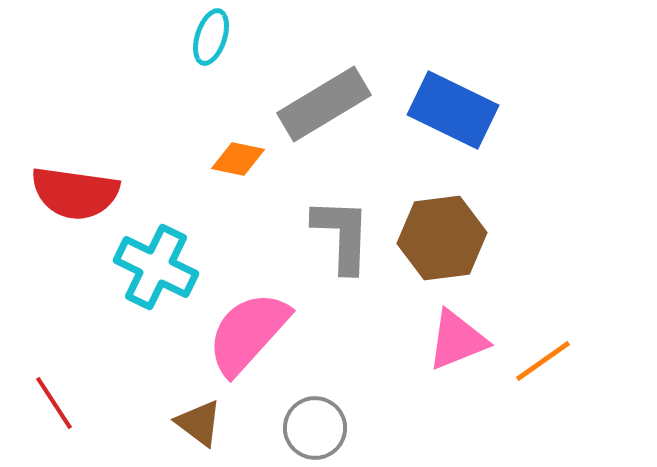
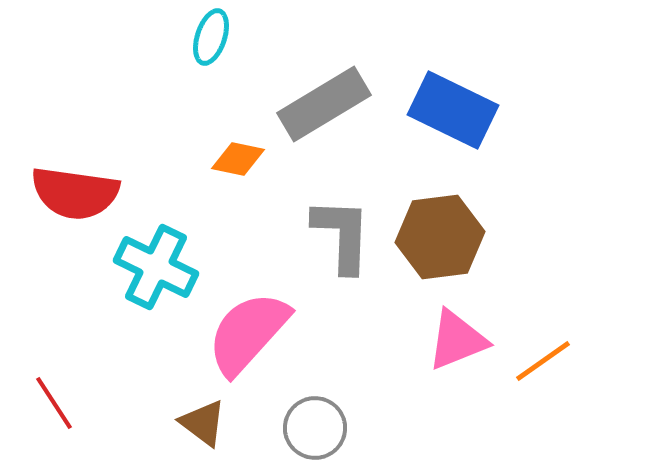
brown hexagon: moved 2 px left, 1 px up
brown triangle: moved 4 px right
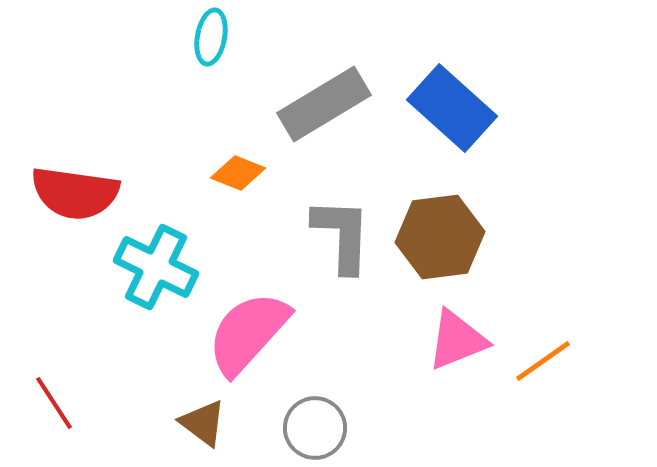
cyan ellipse: rotated 8 degrees counterclockwise
blue rectangle: moved 1 px left, 2 px up; rotated 16 degrees clockwise
orange diamond: moved 14 px down; rotated 10 degrees clockwise
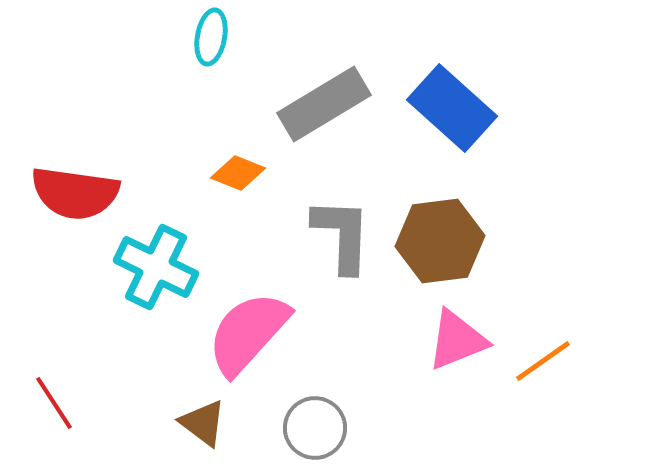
brown hexagon: moved 4 px down
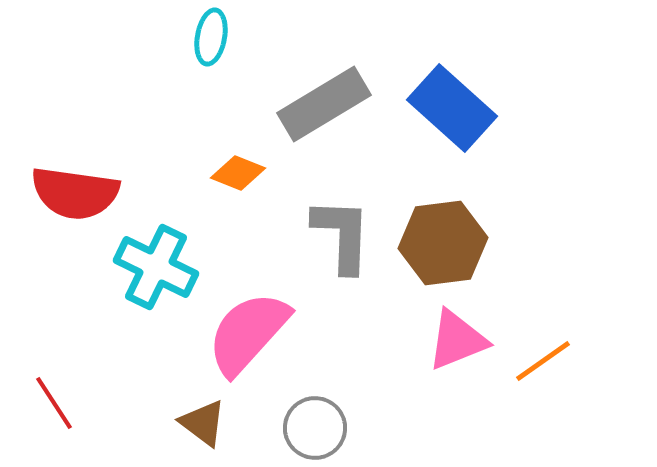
brown hexagon: moved 3 px right, 2 px down
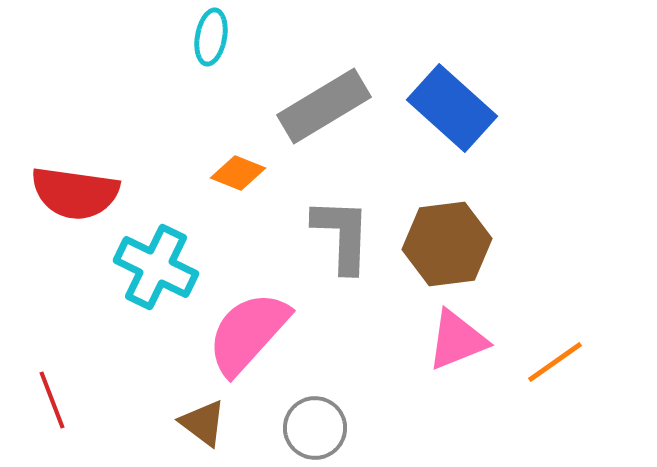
gray rectangle: moved 2 px down
brown hexagon: moved 4 px right, 1 px down
orange line: moved 12 px right, 1 px down
red line: moved 2 px left, 3 px up; rotated 12 degrees clockwise
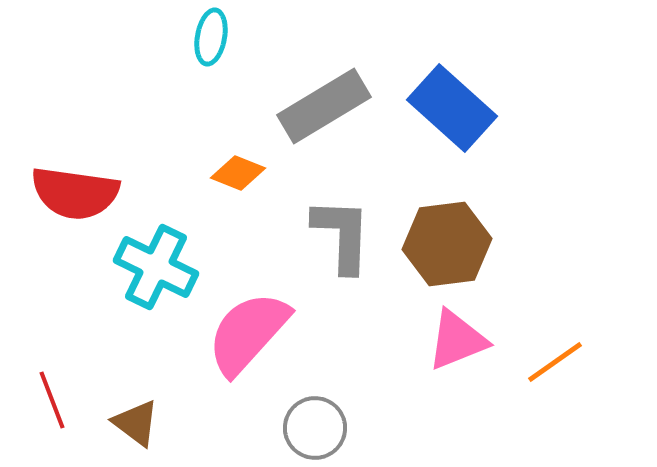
brown triangle: moved 67 px left
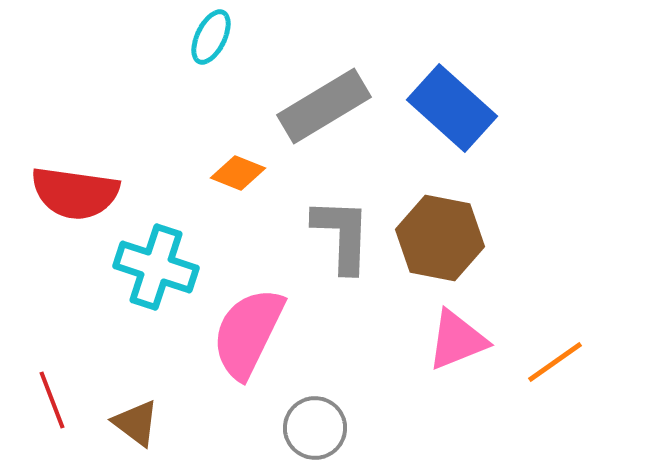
cyan ellipse: rotated 16 degrees clockwise
brown hexagon: moved 7 px left, 6 px up; rotated 18 degrees clockwise
cyan cross: rotated 8 degrees counterclockwise
pink semicircle: rotated 16 degrees counterclockwise
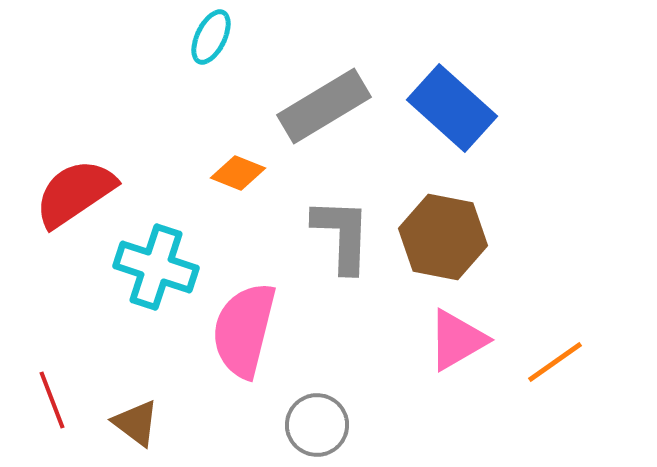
red semicircle: rotated 138 degrees clockwise
brown hexagon: moved 3 px right, 1 px up
pink semicircle: moved 4 px left, 3 px up; rotated 12 degrees counterclockwise
pink triangle: rotated 8 degrees counterclockwise
gray circle: moved 2 px right, 3 px up
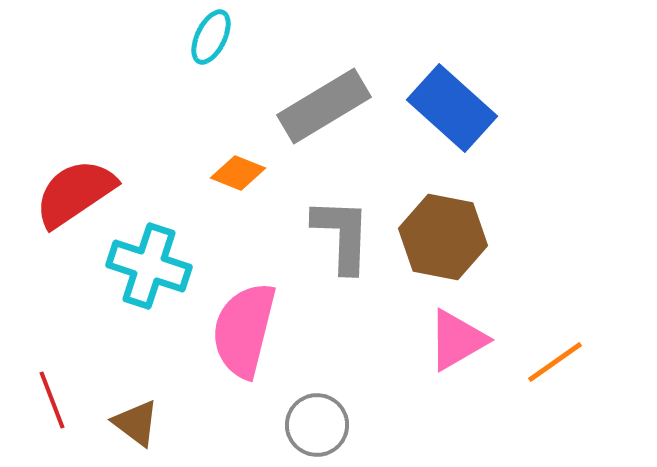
cyan cross: moved 7 px left, 1 px up
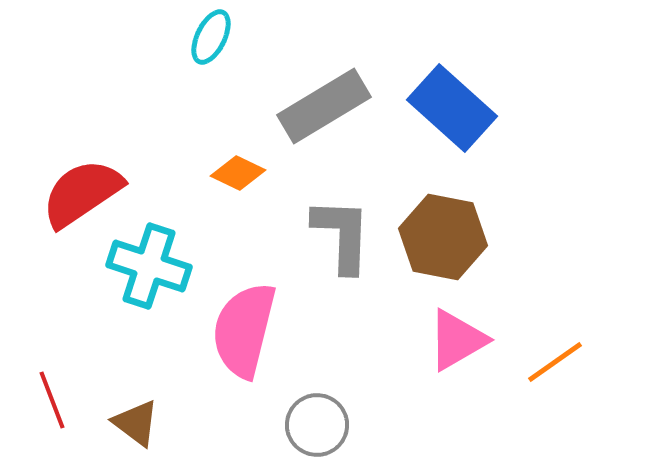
orange diamond: rotated 4 degrees clockwise
red semicircle: moved 7 px right
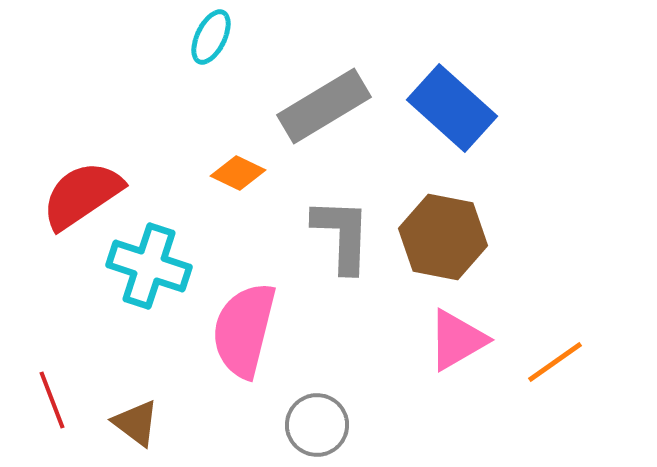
red semicircle: moved 2 px down
